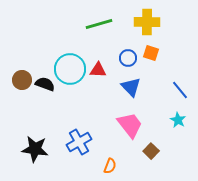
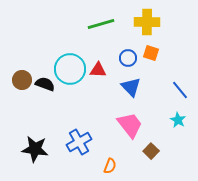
green line: moved 2 px right
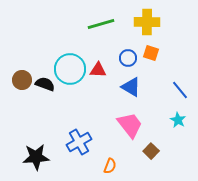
blue triangle: rotated 15 degrees counterclockwise
black star: moved 1 px right, 8 px down; rotated 12 degrees counterclockwise
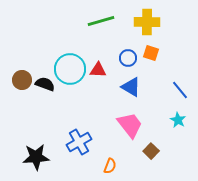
green line: moved 3 px up
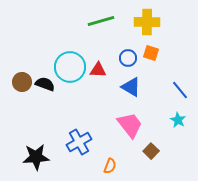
cyan circle: moved 2 px up
brown circle: moved 2 px down
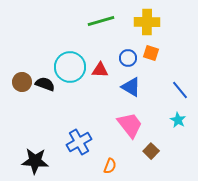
red triangle: moved 2 px right
black star: moved 1 px left, 4 px down; rotated 8 degrees clockwise
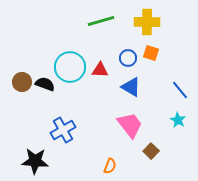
blue cross: moved 16 px left, 12 px up
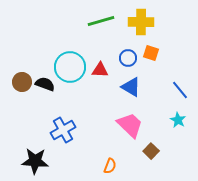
yellow cross: moved 6 px left
pink trapezoid: rotated 8 degrees counterclockwise
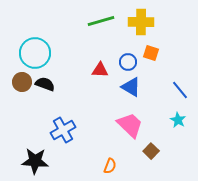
blue circle: moved 4 px down
cyan circle: moved 35 px left, 14 px up
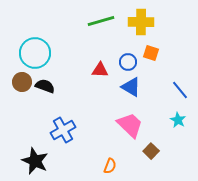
black semicircle: moved 2 px down
black star: rotated 20 degrees clockwise
